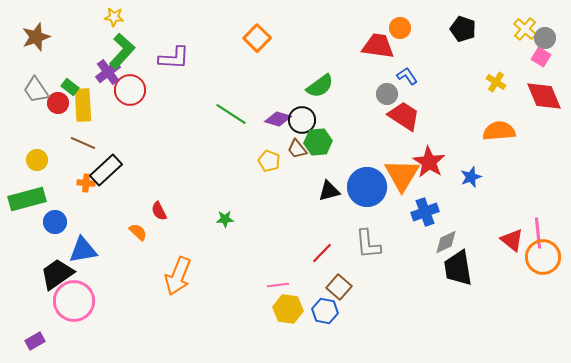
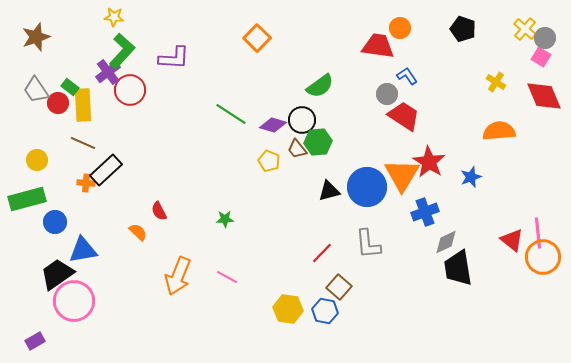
purple diamond at (278, 119): moved 5 px left, 6 px down
pink line at (278, 285): moved 51 px left, 8 px up; rotated 35 degrees clockwise
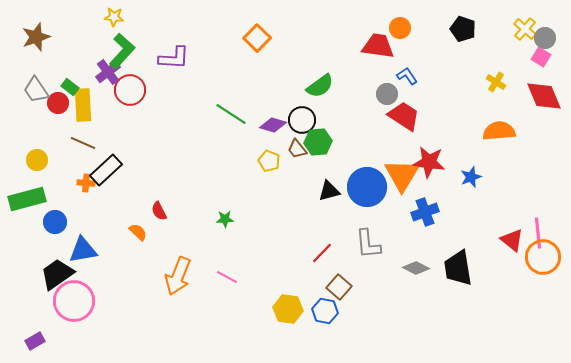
red star at (429, 162): rotated 24 degrees counterclockwise
gray diamond at (446, 242): moved 30 px left, 26 px down; rotated 52 degrees clockwise
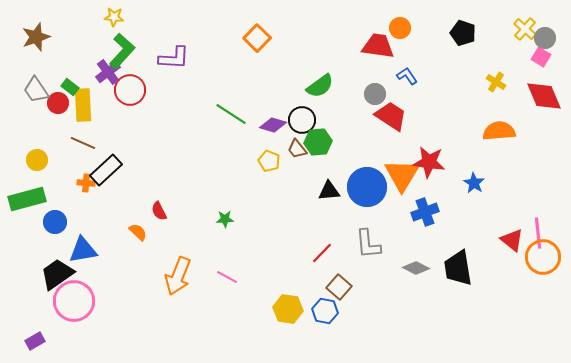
black pentagon at (463, 29): moved 4 px down
gray circle at (387, 94): moved 12 px left
red trapezoid at (404, 116): moved 13 px left
blue star at (471, 177): moved 3 px right, 6 px down; rotated 20 degrees counterclockwise
black triangle at (329, 191): rotated 10 degrees clockwise
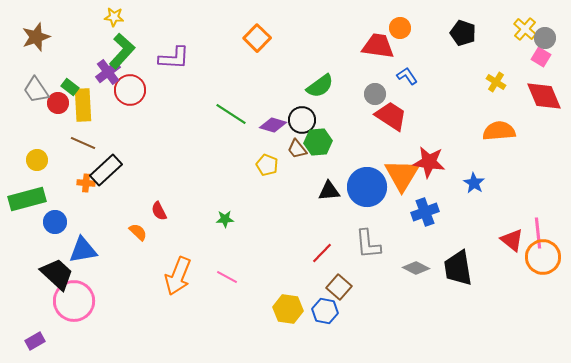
yellow pentagon at (269, 161): moved 2 px left, 4 px down
black trapezoid at (57, 274): rotated 78 degrees clockwise
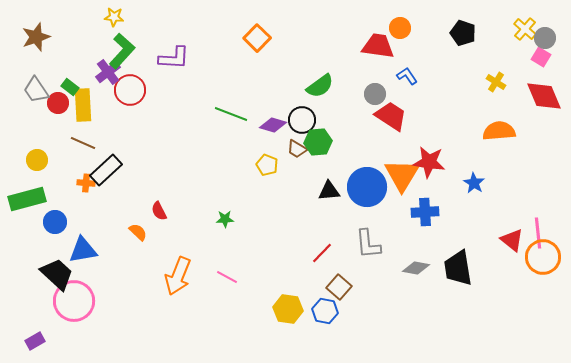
green line at (231, 114): rotated 12 degrees counterclockwise
brown trapezoid at (297, 149): rotated 20 degrees counterclockwise
blue cross at (425, 212): rotated 16 degrees clockwise
gray diamond at (416, 268): rotated 16 degrees counterclockwise
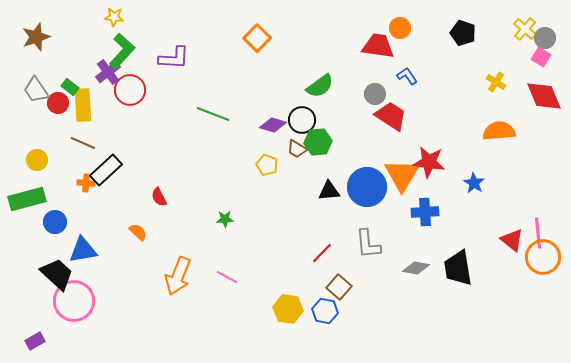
green line at (231, 114): moved 18 px left
red semicircle at (159, 211): moved 14 px up
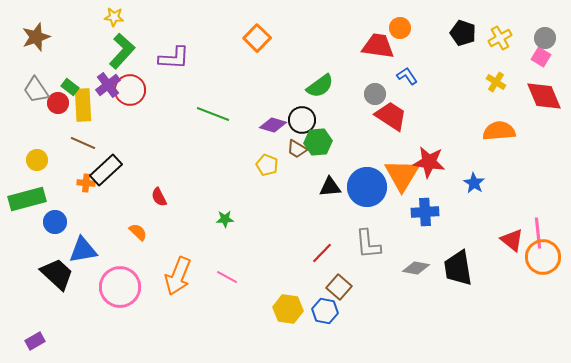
yellow cross at (525, 29): moved 25 px left, 9 px down; rotated 20 degrees clockwise
purple cross at (108, 72): moved 13 px down
black triangle at (329, 191): moved 1 px right, 4 px up
pink circle at (74, 301): moved 46 px right, 14 px up
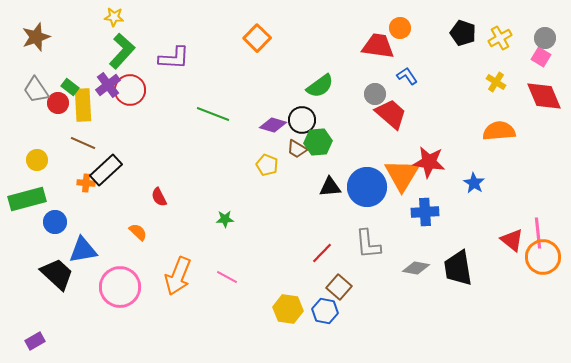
red trapezoid at (391, 116): moved 2 px up; rotated 8 degrees clockwise
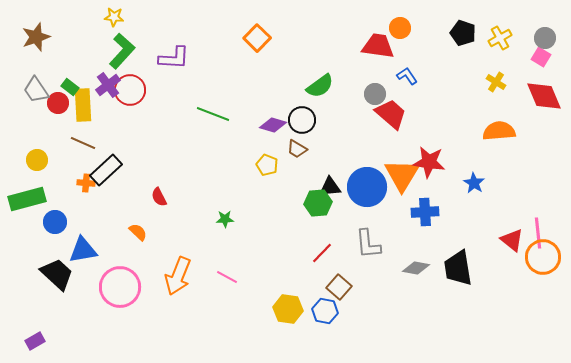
green hexagon at (318, 142): moved 61 px down
